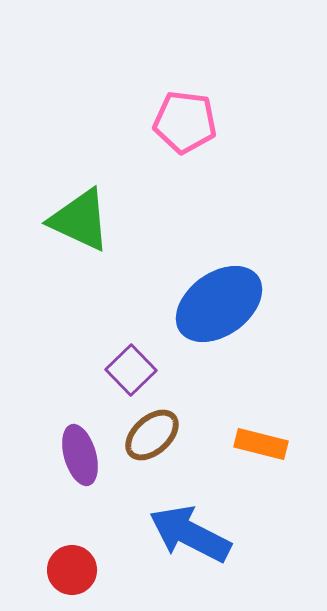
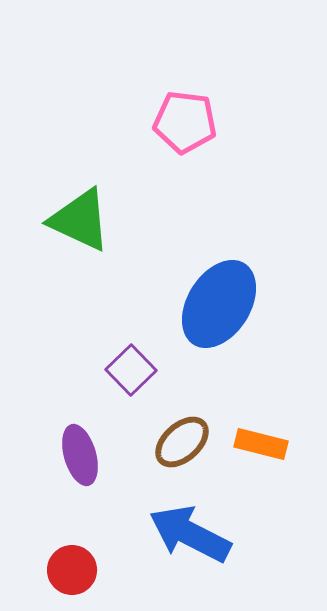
blue ellipse: rotated 22 degrees counterclockwise
brown ellipse: moved 30 px right, 7 px down
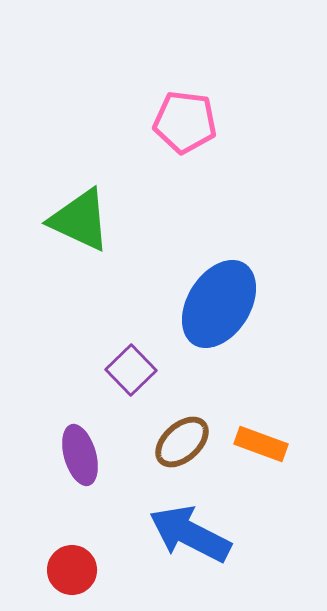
orange rectangle: rotated 6 degrees clockwise
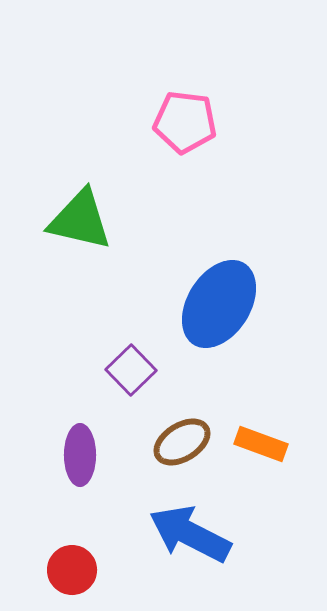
green triangle: rotated 12 degrees counterclockwise
brown ellipse: rotated 10 degrees clockwise
purple ellipse: rotated 16 degrees clockwise
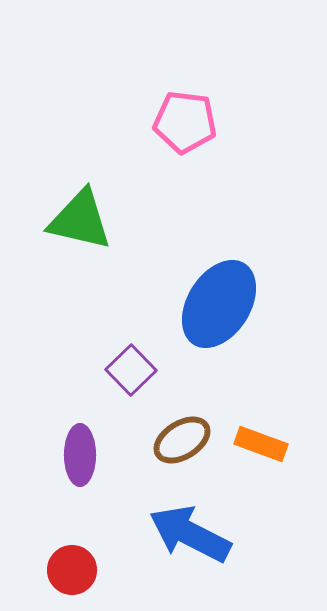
brown ellipse: moved 2 px up
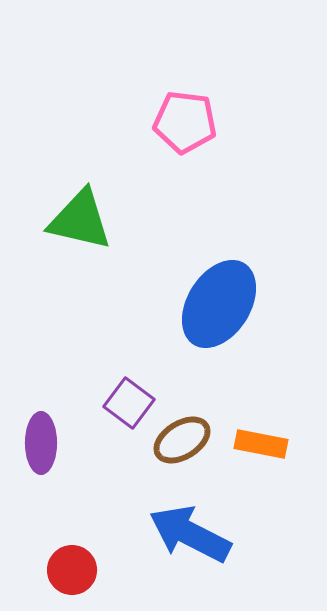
purple square: moved 2 px left, 33 px down; rotated 9 degrees counterclockwise
orange rectangle: rotated 9 degrees counterclockwise
purple ellipse: moved 39 px left, 12 px up
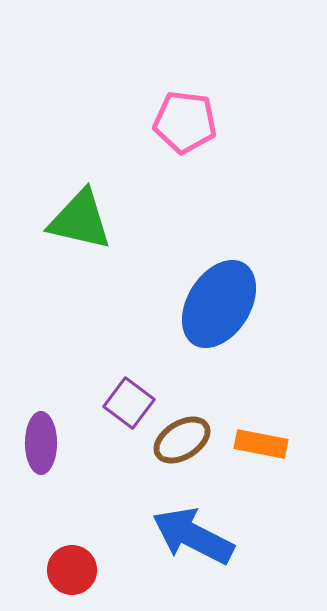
blue arrow: moved 3 px right, 2 px down
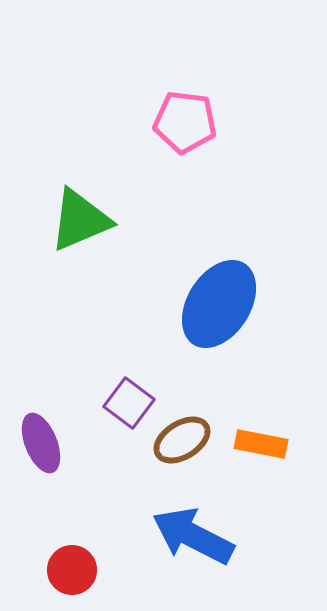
green triangle: rotated 36 degrees counterclockwise
purple ellipse: rotated 22 degrees counterclockwise
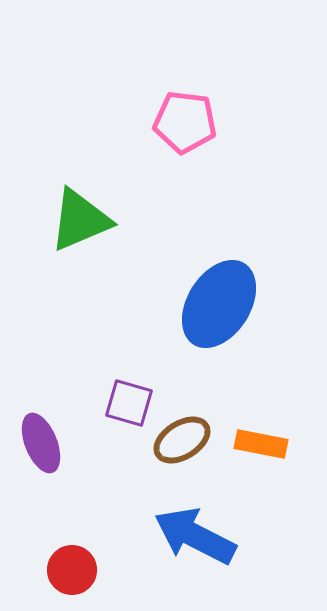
purple square: rotated 21 degrees counterclockwise
blue arrow: moved 2 px right
